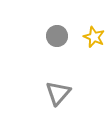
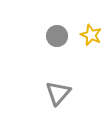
yellow star: moved 3 px left, 2 px up
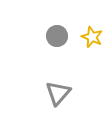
yellow star: moved 1 px right, 2 px down
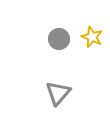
gray circle: moved 2 px right, 3 px down
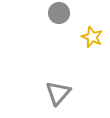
gray circle: moved 26 px up
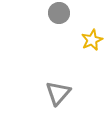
yellow star: moved 3 px down; rotated 25 degrees clockwise
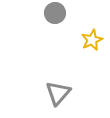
gray circle: moved 4 px left
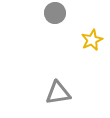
gray triangle: rotated 40 degrees clockwise
